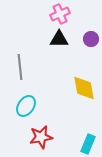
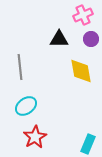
pink cross: moved 23 px right, 1 px down
yellow diamond: moved 3 px left, 17 px up
cyan ellipse: rotated 20 degrees clockwise
red star: moved 6 px left; rotated 20 degrees counterclockwise
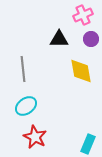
gray line: moved 3 px right, 2 px down
red star: rotated 15 degrees counterclockwise
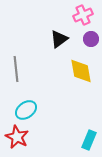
black triangle: rotated 36 degrees counterclockwise
gray line: moved 7 px left
cyan ellipse: moved 4 px down
red star: moved 18 px left
cyan rectangle: moved 1 px right, 4 px up
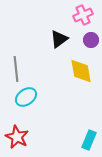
purple circle: moved 1 px down
cyan ellipse: moved 13 px up
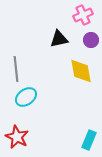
black triangle: rotated 24 degrees clockwise
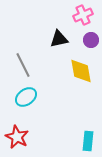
gray line: moved 7 px right, 4 px up; rotated 20 degrees counterclockwise
cyan rectangle: moved 1 px left, 1 px down; rotated 18 degrees counterclockwise
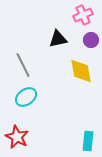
black triangle: moved 1 px left
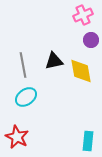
black triangle: moved 4 px left, 22 px down
gray line: rotated 15 degrees clockwise
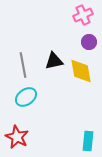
purple circle: moved 2 px left, 2 px down
